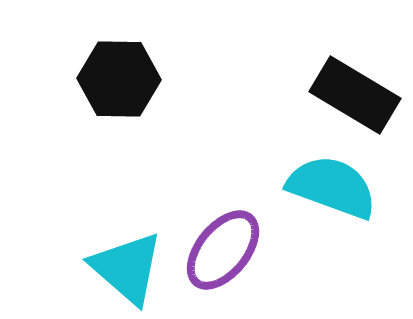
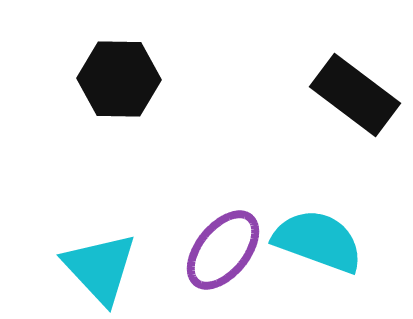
black rectangle: rotated 6 degrees clockwise
cyan semicircle: moved 14 px left, 54 px down
cyan triangle: moved 27 px left; rotated 6 degrees clockwise
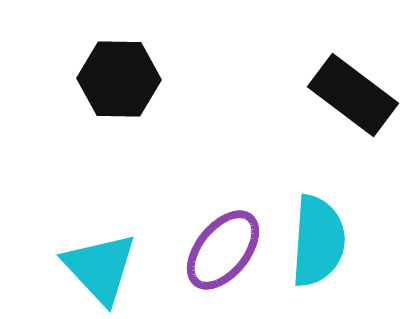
black rectangle: moved 2 px left
cyan semicircle: rotated 74 degrees clockwise
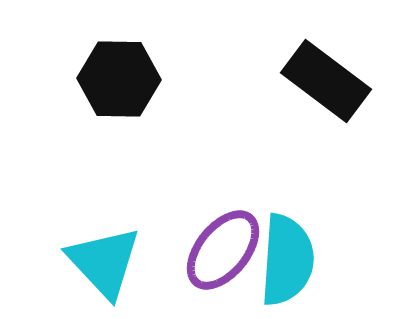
black rectangle: moved 27 px left, 14 px up
cyan semicircle: moved 31 px left, 19 px down
cyan triangle: moved 4 px right, 6 px up
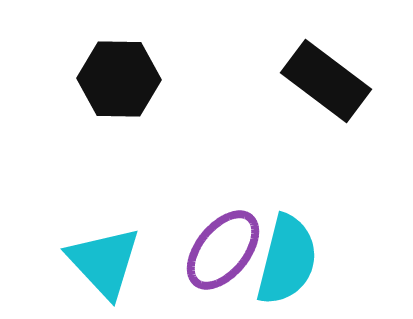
cyan semicircle: rotated 10 degrees clockwise
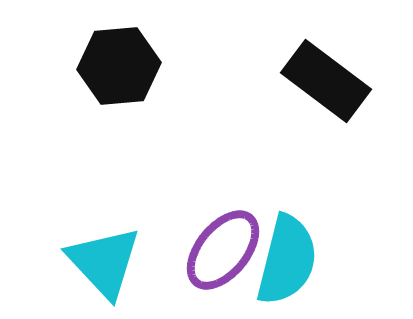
black hexagon: moved 13 px up; rotated 6 degrees counterclockwise
